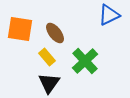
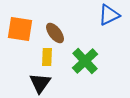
yellow rectangle: rotated 42 degrees clockwise
black triangle: moved 9 px left
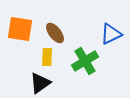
blue triangle: moved 2 px right, 19 px down
green cross: rotated 12 degrees clockwise
black triangle: rotated 20 degrees clockwise
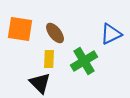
yellow rectangle: moved 2 px right, 2 px down
green cross: moved 1 px left
black triangle: rotated 40 degrees counterclockwise
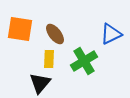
brown ellipse: moved 1 px down
black triangle: rotated 25 degrees clockwise
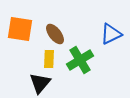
green cross: moved 4 px left, 1 px up
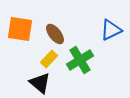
blue triangle: moved 4 px up
yellow rectangle: rotated 42 degrees clockwise
black triangle: rotated 30 degrees counterclockwise
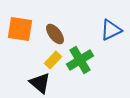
yellow rectangle: moved 4 px right, 1 px down
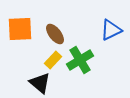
orange square: rotated 12 degrees counterclockwise
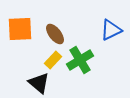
black triangle: moved 1 px left
